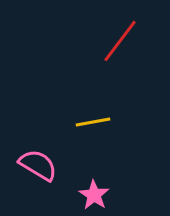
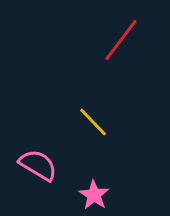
red line: moved 1 px right, 1 px up
yellow line: rotated 56 degrees clockwise
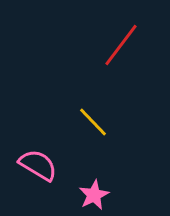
red line: moved 5 px down
pink star: rotated 12 degrees clockwise
